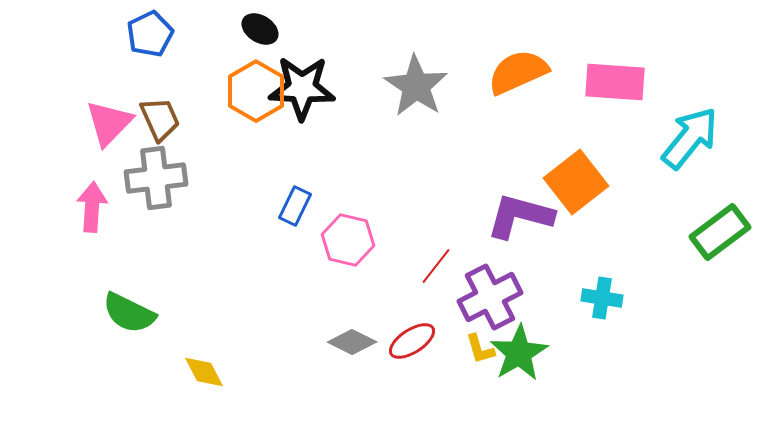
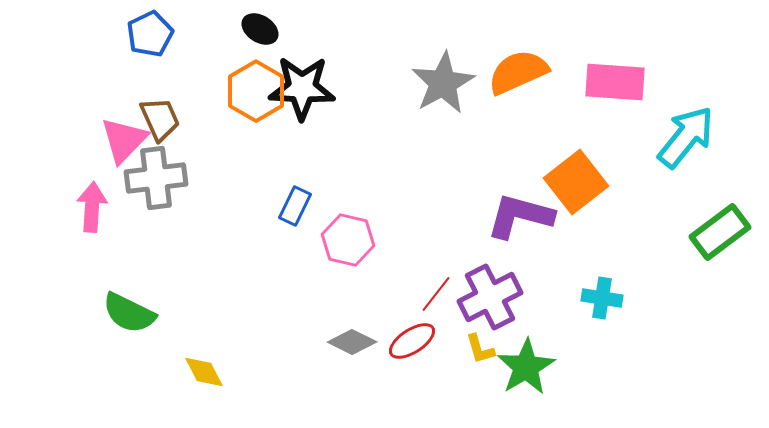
gray star: moved 27 px right, 3 px up; rotated 10 degrees clockwise
pink triangle: moved 15 px right, 17 px down
cyan arrow: moved 4 px left, 1 px up
red line: moved 28 px down
green star: moved 7 px right, 14 px down
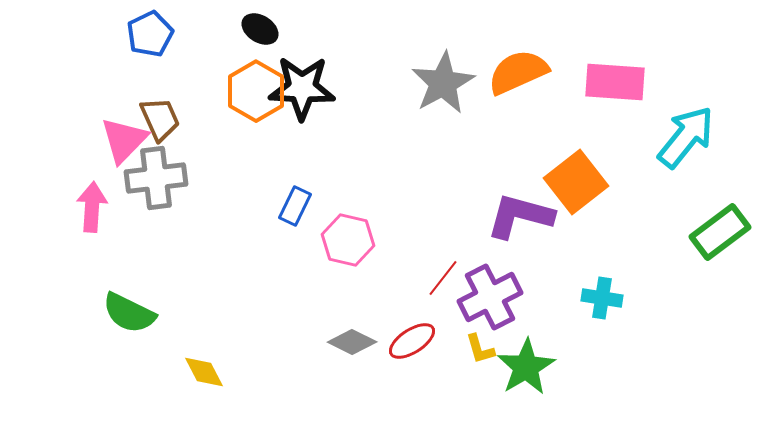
red line: moved 7 px right, 16 px up
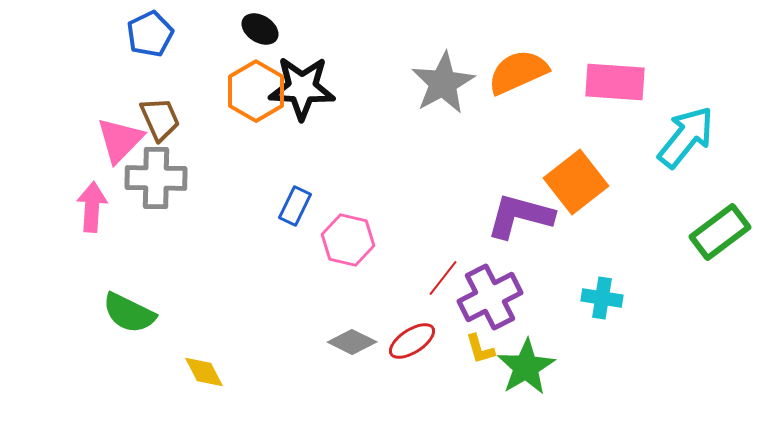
pink triangle: moved 4 px left
gray cross: rotated 8 degrees clockwise
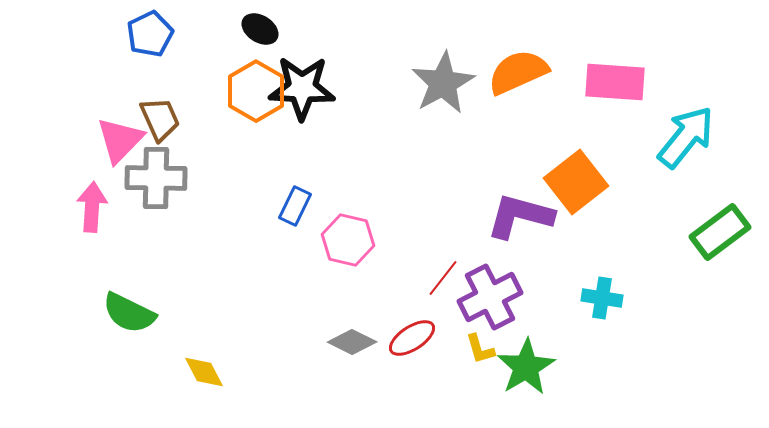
red ellipse: moved 3 px up
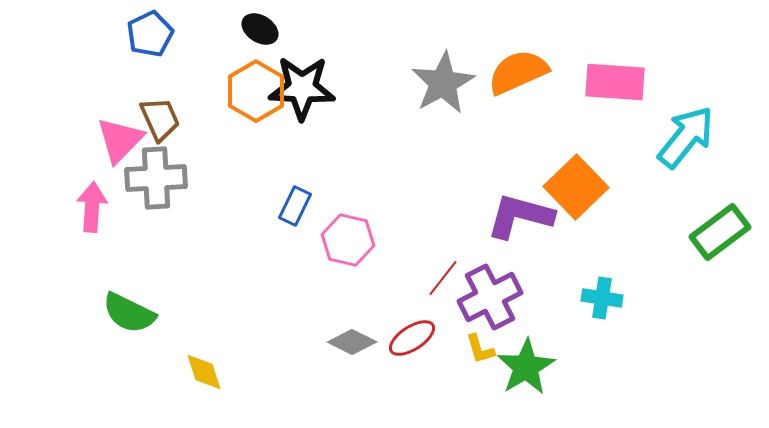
gray cross: rotated 4 degrees counterclockwise
orange square: moved 5 px down; rotated 6 degrees counterclockwise
yellow diamond: rotated 9 degrees clockwise
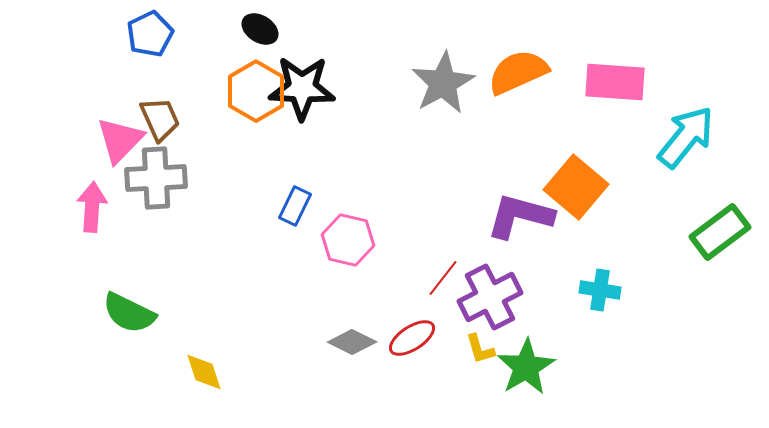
orange square: rotated 6 degrees counterclockwise
cyan cross: moved 2 px left, 8 px up
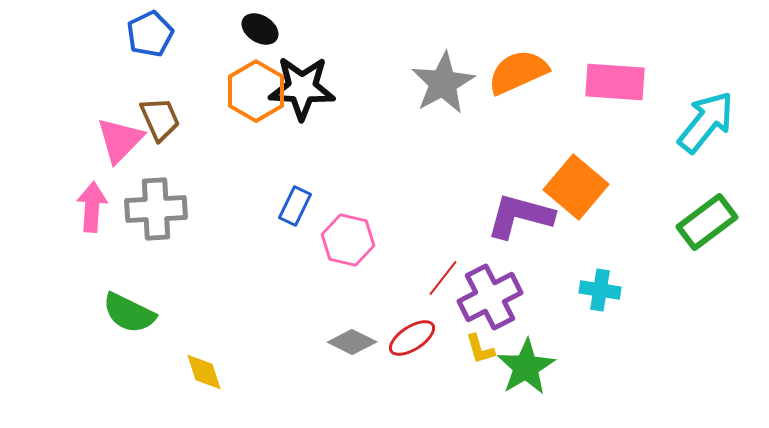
cyan arrow: moved 20 px right, 15 px up
gray cross: moved 31 px down
green rectangle: moved 13 px left, 10 px up
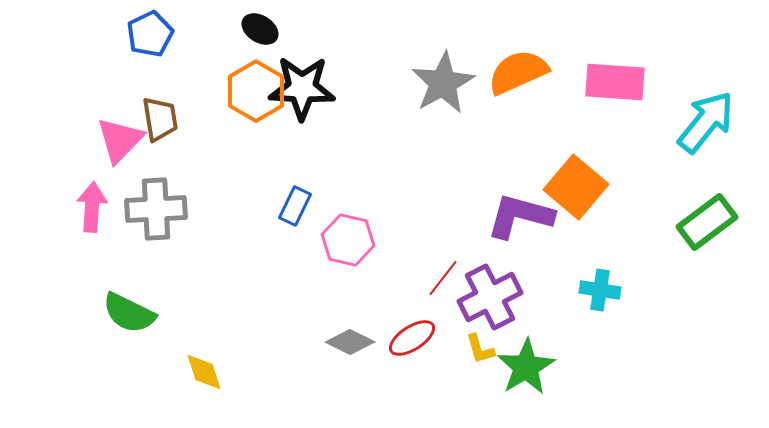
brown trapezoid: rotated 15 degrees clockwise
gray diamond: moved 2 px left
